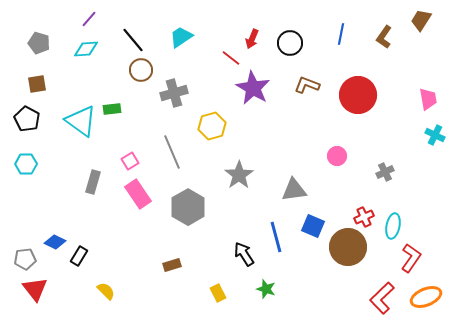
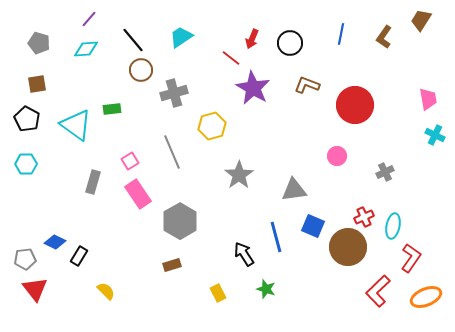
red circle at (358, 95): moved 3 px left, 10 px down
cyan triangle at (81, 121): moved 5 px left, 4 px down
gray hexagon at (188, 207): moved 8 px left, 14 px down
red L-shape at (382, 298): moved 4 px left, 7 px up
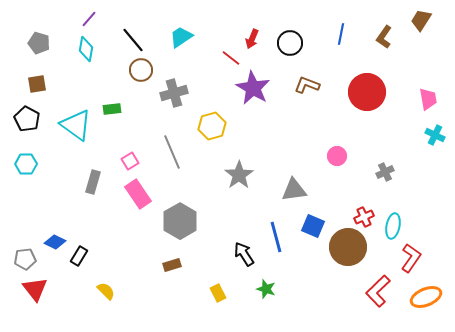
cyan diamond at (86, 49): rotated 75 degrees counterclockwise
red circle at (355, 105): moved 12 px right, 13 px up
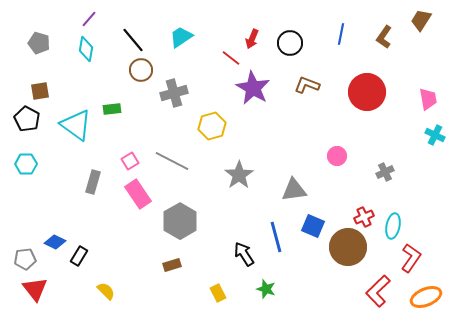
brown square at (37, 84): moved 3 px right, 7 px down
gray line at (172, 152): moved 9 px down; rotated 40 degrees counterclockwise
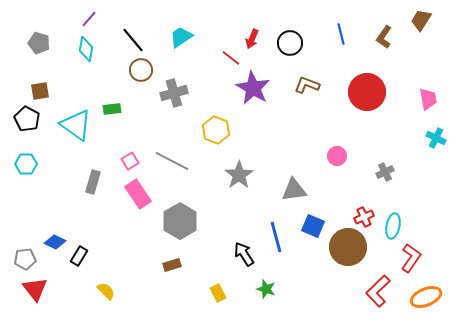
blue line at (341, 34): rotated 25 degrees counterclockwise
yellow hexagon at (212, 126): moved 4 px right, 4 px down; rotated 24 degrees counterclockwise
cyan cross at (435, 135): moved 1 px right, 3 px down
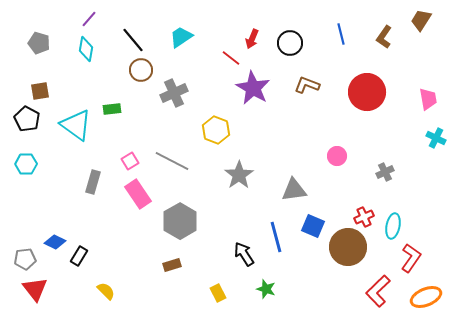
gray cross at (174, 93): rotated 8 degrees counterclockwise
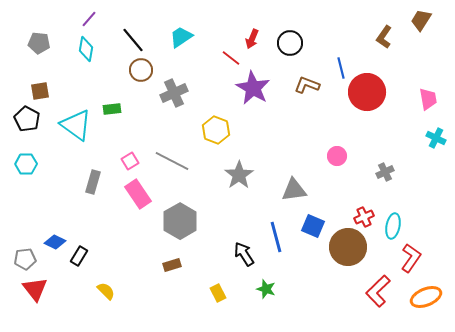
blue line at (341, 34): moved 34 px down
gray pentagon at (39, 43): rotated 10 degrees counterclockwise
